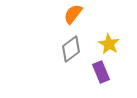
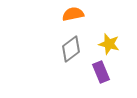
orange semicircle: rotated 40 degrees clockwise
yellow star: rotated 15 degrees counterclockwise
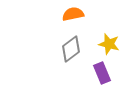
purple rectangle: moved 1 px right, 1 px down
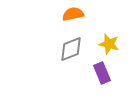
gray diamond: rotated 16 degrees clockwise
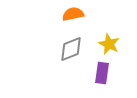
yellow star: rotated 10 degrees clockwise
purple rectangle: rotated 30 degrees clockwise
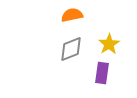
orange semicircle: moved 1 px left, 1 px down
yellow star: rotated 15 degrees clockwise
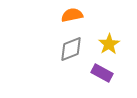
purple rectangle: rotated 70 degrees counterclockwise
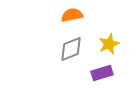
yellow star: rotated 10 degrees clockwise
purple rectangle: rotated 45 degrees counterclockwise
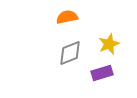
orange semicircle: moved 5 px left, 2 px down
gray diamond: moved 1 px left, 4 px down
